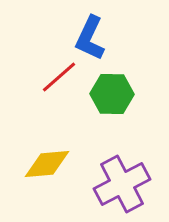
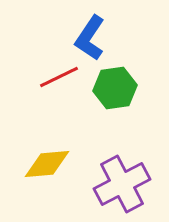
blue L-shape: rotated 9 degrees clockwise
red line: rotated 15 degrees clockwise
green hexagon: moved 3 px right, 6 px up; rotated 9 degrees counterclockwise
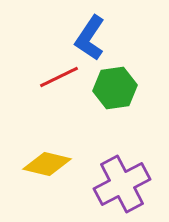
yellow diamond: rotated 18 degrees clockwise
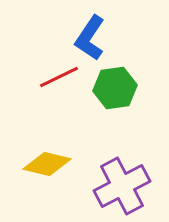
purple cross: moved 2 px down
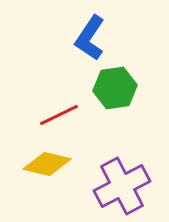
red line: moved 38 px down
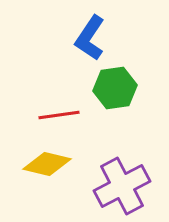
red line: rotated 18 degrees clockwise
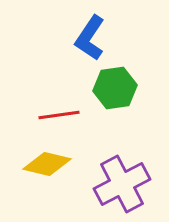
purple cross: moved 2 px up
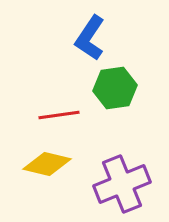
purple cross: rotated 6 degrees clockwise
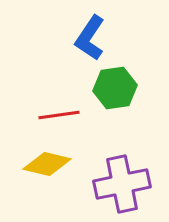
purple cross: rotated 10 degrees clockwise
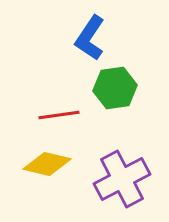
purple cross: moved 5 px up; rotated 16 degrees counterclockwise
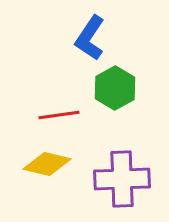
green hexagon: rotated 21 degrees counterclockwise
purple cross: rotated 26 degrees clockwise
